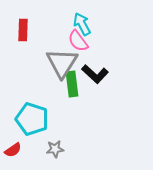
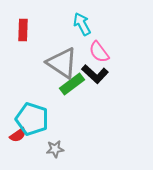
pink semicircle: moved 21 px right, 11 px down
gray triangle: rotated 28 degrees counterclockwise
green rectangle: rotated 60 degrees clockwise
red semicircle: moved 5 px right, 15 px up
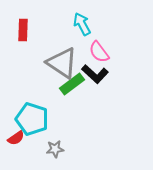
red semicircle: moved 2 px left, 3 px down
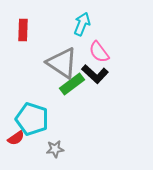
cyan arrow: rotated 50 degrees clockwise
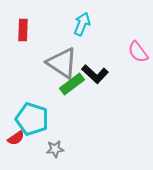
pink semicircle: moved 39 px right
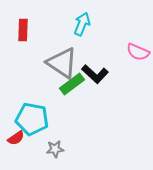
pink semicircle: rotated 30 degrees counterclockwise
cyan pentagon: rotated 8 degrees counterclockwise
